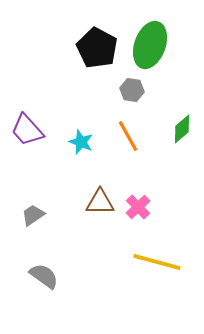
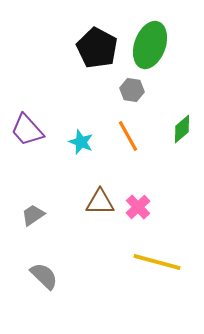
gray semicircle: rotated 8 degrees clockwise
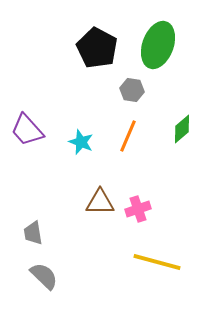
green ellipse: moved 8 px right
orange line: rotated 52 degrees clockwise
pink cross: moved 2 px down; rotated 25 degrees clockwise
gray trapezoid: moved 18 px down; rotated 65 degrees counterclockwise
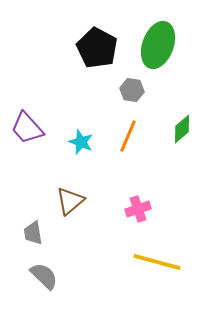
purple trapezoid: moved 2 px up
brown triangle: moved 30 px left, 1 px up; rotated 40 degrees counterclockwise
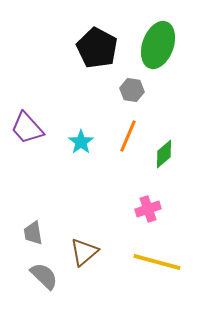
green diamond: moved 18 px left, 25 px down
cyan star: rotated 15 degrees clockwise
brown triangle: moved 14 px right, 51 px down
pink cross: moved 10 px right
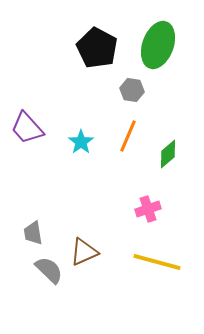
green diamond: moved 4 px right
brown triangle: rotated 16 degrees clockwise
gray semicircle: moved 5 px right, 6 px up
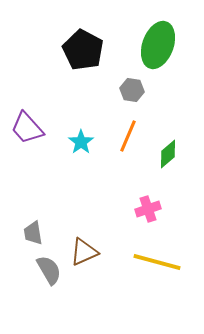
black pentagon: moved 14 px left, 2 px down
gray semicircle: rotated 16 degrees clockwise
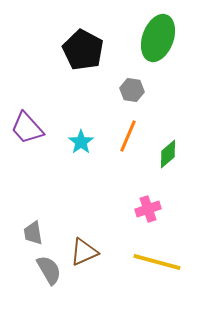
green ellipse: moved 7 px up
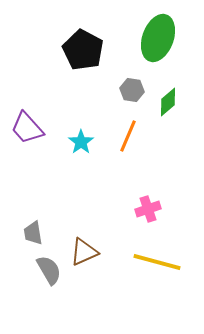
green diamond: moved 52 px up
